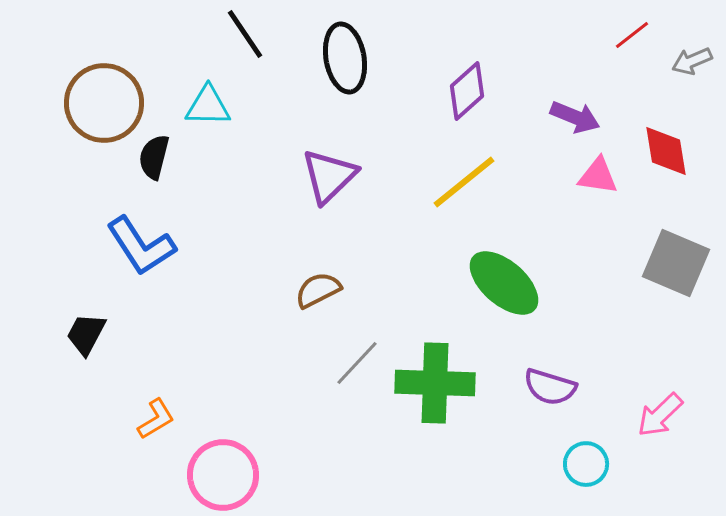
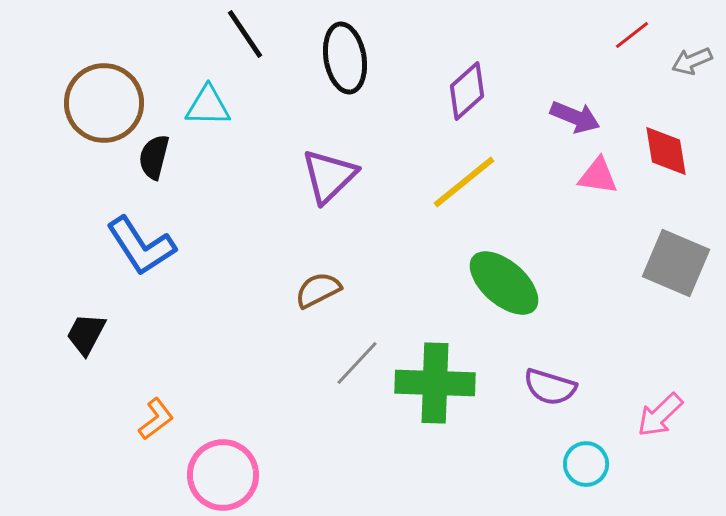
orange L-shape: rotated 6 degrees counterclockwise
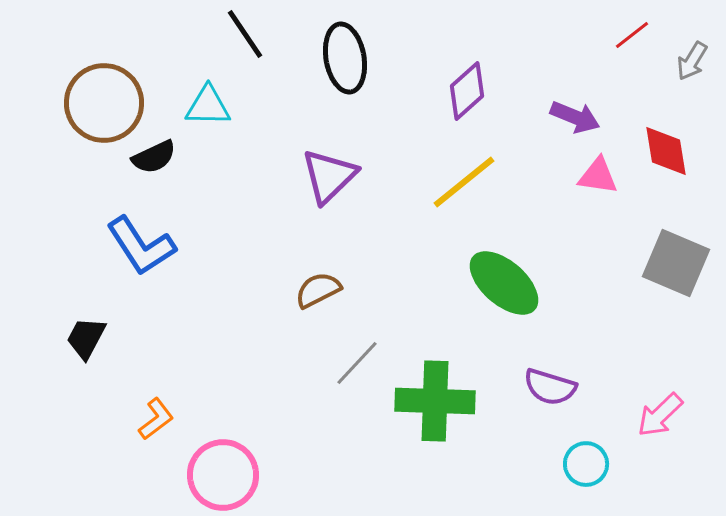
gray arrow: rotated 36 degrees counterclockwise
black semicircle: rotated 129 degrees counterclockwise
black trapezoid: moved 4 px down
green cross: moved 18 px down
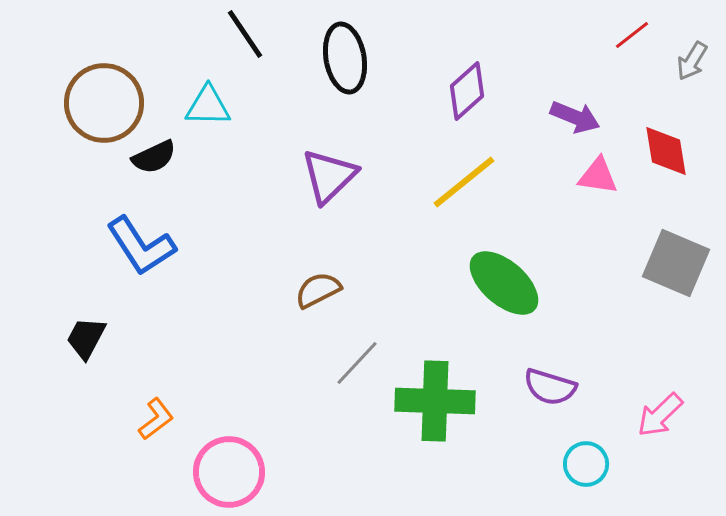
pink circle: moved 6 px right, 3 px up
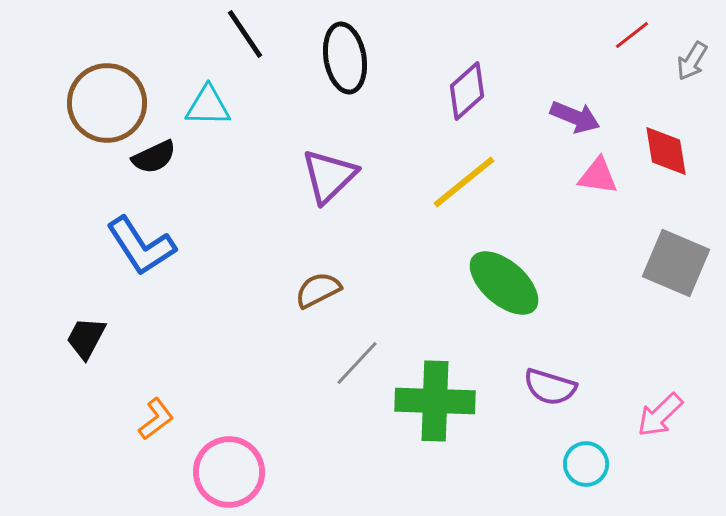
brown circle: moved 3 px right
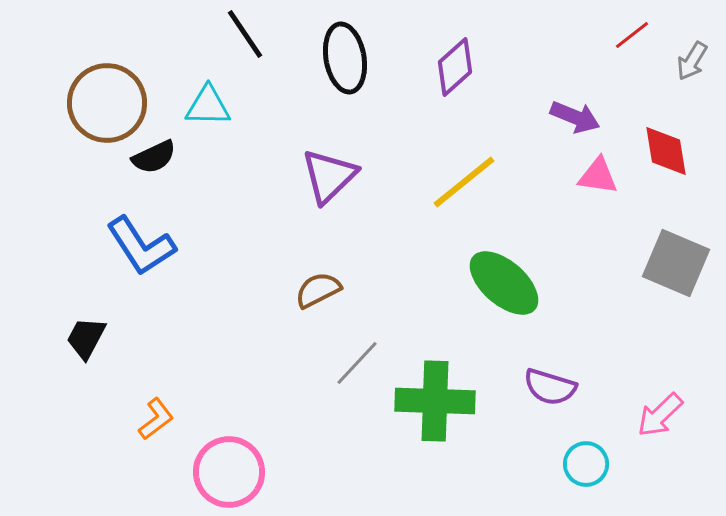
purple diamond: moved 12 px left, 24 px up
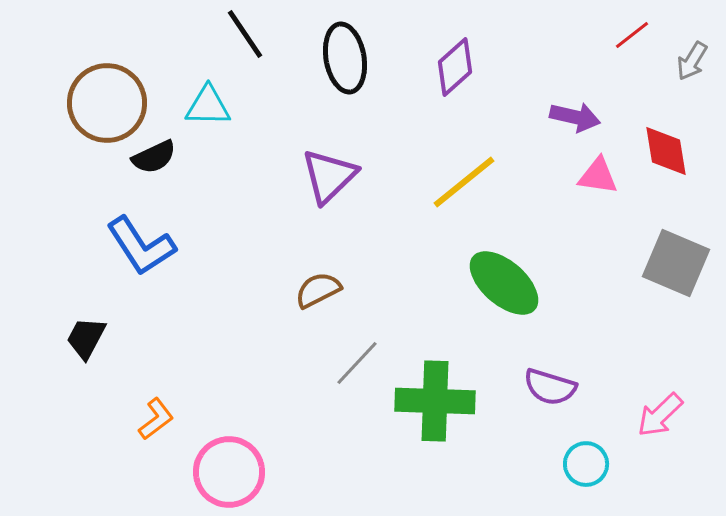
purple arrow: rotated 9 degrees counterclockwise
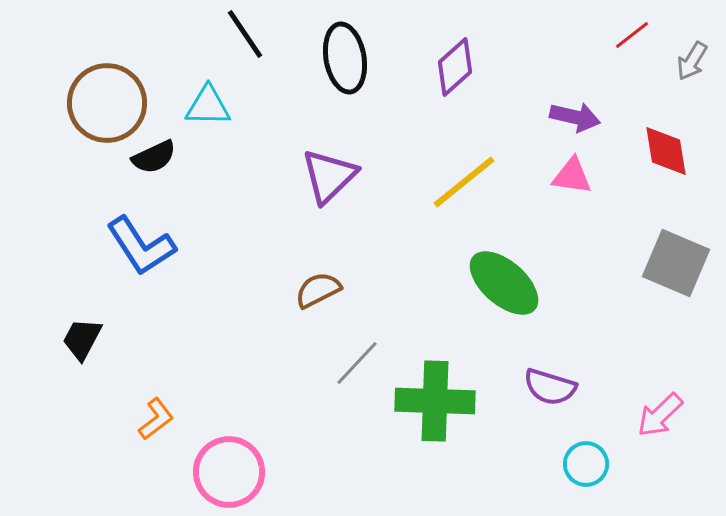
pink triangle: moved 26 px left
black trapezoid: moved 4 px left, 1 px down
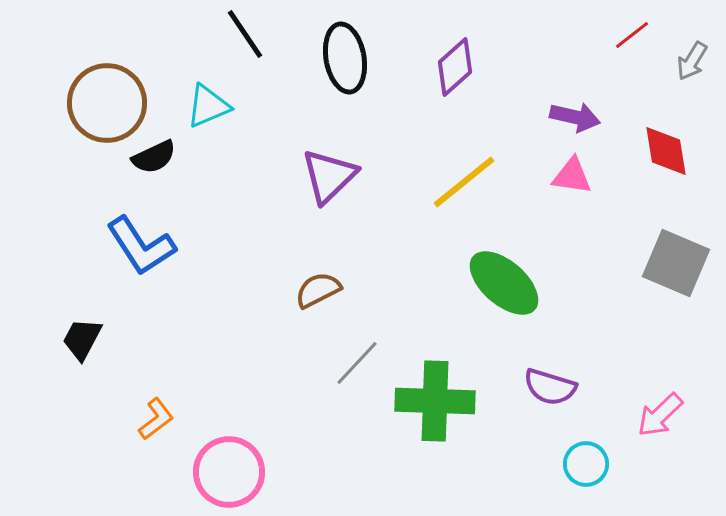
cyan triangle: rotated 24 degrees counterclockwise
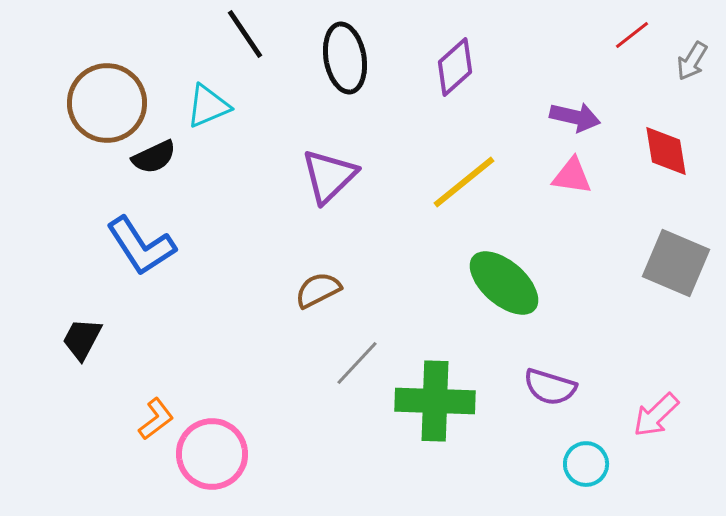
pink arrow: moved 4 px left
pink circle: moved 17 px left, 18 px up
